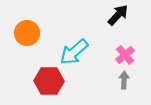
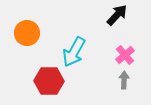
black arrow: moved 1 px left
cyan arrow: rotated 20 degrees counterclockwise
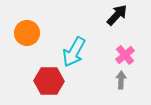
gray arrow: moved 3 px left
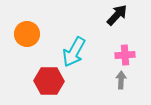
orange circle: moved 1 px down
pink cross: rotated 36 degrees clockwise
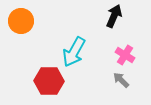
black arrow: moved 3 px left, 1 px down; rotated 20 degrees counterclockwise
orange circle: moved 6 px left, 13 px up
pink cross: rotated 36 degrees clockwise
gray arrow: rotated 48 degrees counterclockwise
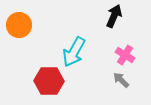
orange circle: moved 2 px left, 4 px down
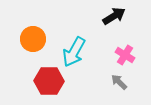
black arrow: rotated 35 degrees clockwise
orange circle: moved 14 px right, 14 px down
gray arrow: moved 2 px left, 2 px down
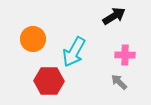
pink cross: rotated 30 degrees counterclockwise
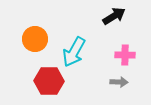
orange circle: moved 2 px right
gray arrow: rotated 138 degrees clockwise
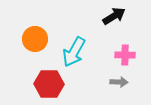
red hexagon: moved 3 px down
